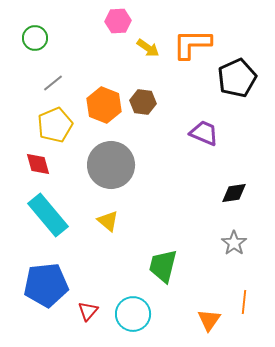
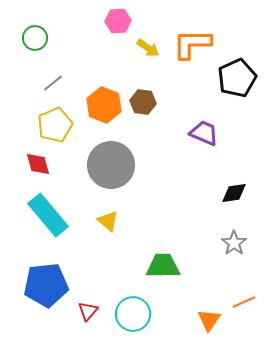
green trapezoid: rotated 75 degrees clockwise
orange line: rotated 60 degrees clockwise
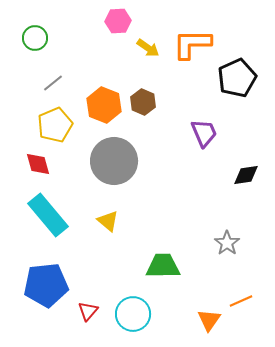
brown hexagon: rotated 15 degrees clockwise
purple trapezoid: rotated 44 degrees clockwise
gray circle: moved 3 px right, 4 px up
black diamond: moved 12 px right, 18 px up
gray star: moved 7 px left
orange line: moved 3 px left, 1 px up
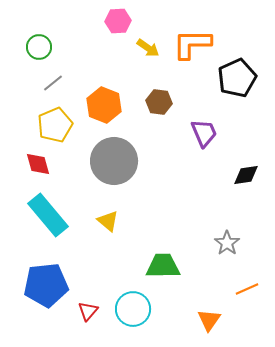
green circle: moved 4 px right, 9 px down
brown hexagon: moved 16 px right; rotated 15 degrees counterclockwise
orange line: moved 6 px right, 12 px up
cyan circle: moved 5 px up
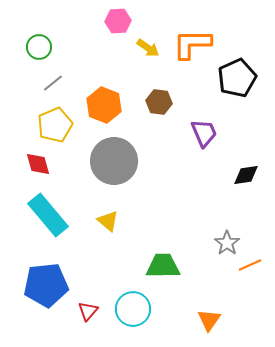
orange line: moved 3 px right, 24 px up
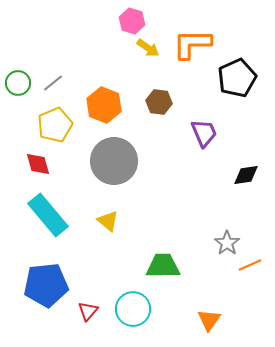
pink hexagon: moved 14 px right; rotated 20 degrees clockwise
green circle: moved 21 px left, 36 px down
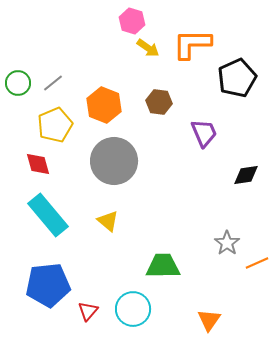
orange line: moved 7 px right, 2 px up
blue pentagon: moved 2 px right
